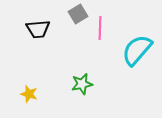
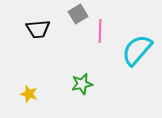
pink line: moved 3 px down
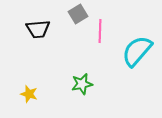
cyan semicircle: moved 1 px down
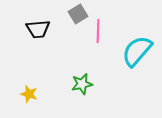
pink line: moved 2 px left
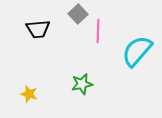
gray square: rotated 12 degrees counterclockwise
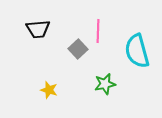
gray square: moved 35 px down
cyan semicircle: rotated 56 degrees counterclockwise
green star: moved 23 px right
yellow star: moved 20 px right, 4 px up
